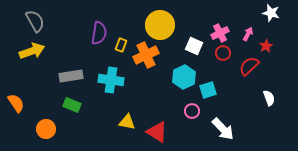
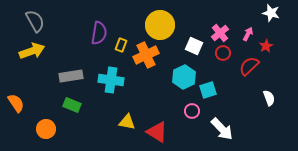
pink cross: rotated 12 degrees counterclockwise
white arrow: moved 1 px left
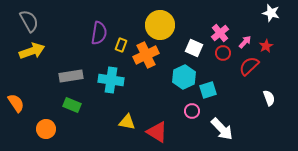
gray semicircle: moved 6 px left
pink arrow: moved 3 px left, 8 px down; rotated 16 degrees clockwise
white square: moved 2 px down
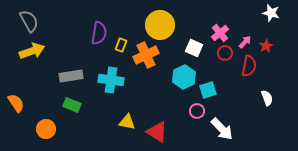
red circle: moved 2 px right
red semicircle: rotated 145 degrees clockwise
white semicircle: moved 2 px left
pink circle: moved 5 px right
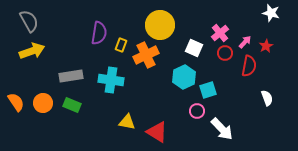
orange semicircle: moved 1 px up
orange circle: moved 3 px left, 26 px up
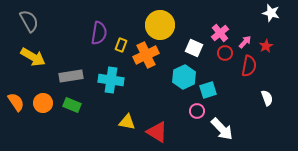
yellow arrow: moved 1 px right, 6 px down; rotated 50 degrees clockwise
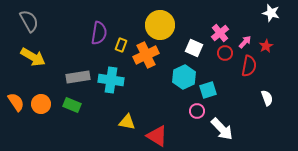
gray rectangle: moved 7 px right, 1 px down
orange circle: moved 2 px left, 1 px down
red triangle: moved 4 px down
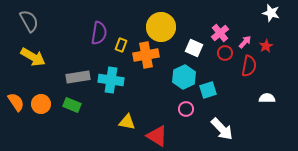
yellow circle: moved 1 px right, 2 px down
orange cross: rotated 15 degrees clockwise
white semicircle: rotated 70 degrees counterclockwise
pink circle: moved 11 px left, 2 px up
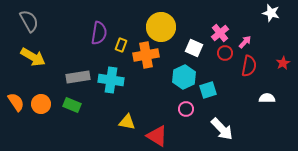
red star: moved 17 px right, 17 px down
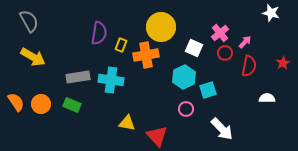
yellow triangle: moved 1 px down
red triangle: rotated 15 degrees clockwise
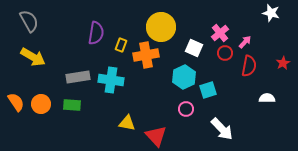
purple semicircle: moved 3 px left
green rectangle: rotated 18 degrees counterclockwise
red triangle: moved 1 px left
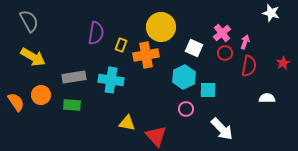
pink cross: moved 2 px right
pink arrow: rotated 24 degrees counterclockwise
gray rectangle: moved 4 px left
cyan square: rotated 18 degrees clockwise
orange circle: moved 9 px up
